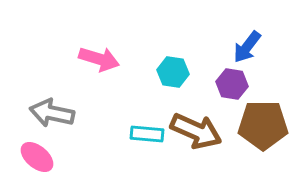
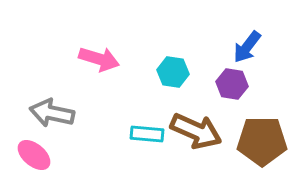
brown pentagon: moved 1 px left, 16 px down
pink ellipse: moved 3 px left, 2 px up
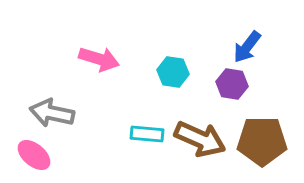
brown arrow: moved 4 px right, 8 px down
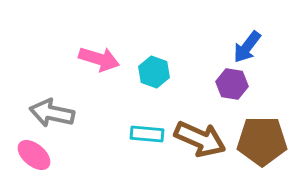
cyan hexagon: moved 19 px left; rotated 12 degrees clockwise
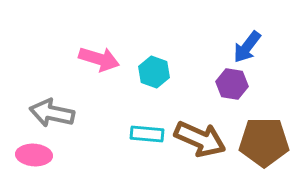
brown pentagon: moved 2 px right, 1 px down
pink ellipse: rotated 36 degrees counterclockwise
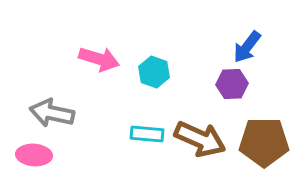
purple hexagon: rotated 12 degrees counterclockwise
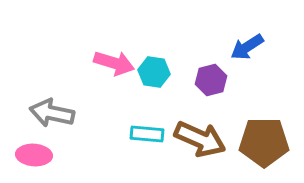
blue arrow: rotated 20 degrees clockwise
pink arrow: moved 15 px right, 4 px down
cyan hexagon: rotated 12 degrees counterclockwise
purple hexagon: moved 21 px left, 4 px up; rotated 12 degrees counterclockwise
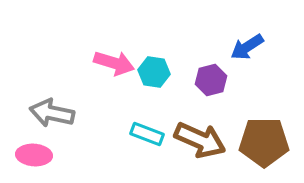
cyan rectangle: rotated 16 degrees clockwise
brown arrow: moved 1 px down
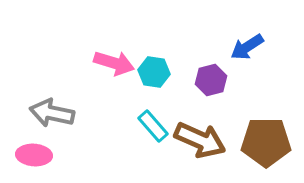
cyan rectangle: moved 6 px right, 8 px up; rotated 28 degrees clockwise
brown pentagon: moved 2 px right
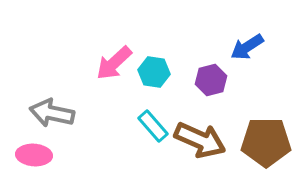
pink arrow: rotated 120 degrees clockwise
